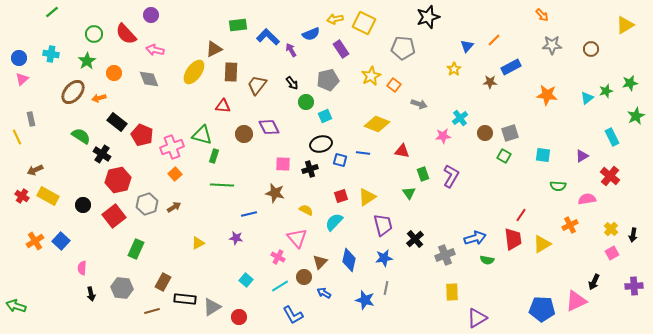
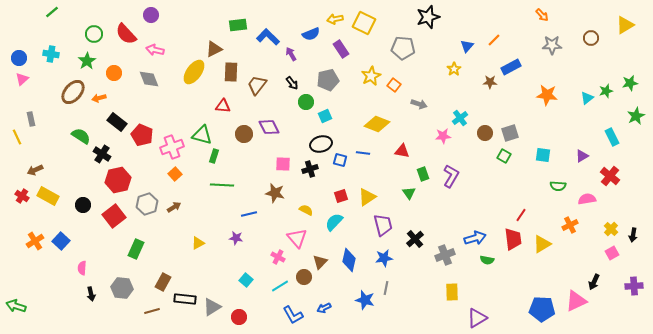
brown circle at (591, 49): moved 11 px up
purple arrow at (291, 50): moved 4 px down
blue arrow at (324, 293): moved 15 px down; rotated 56 degrees counterclockwise
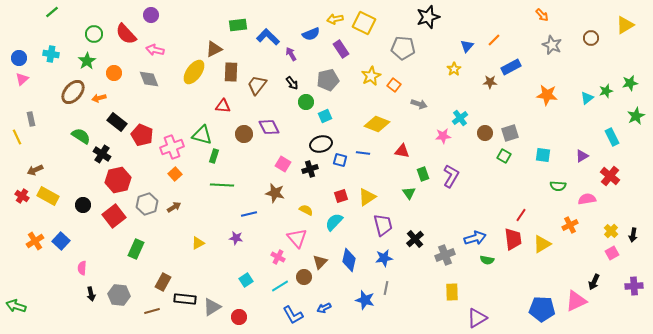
gray star at (552, 45): rotated 24 degrees clockwise
pink square at (283, 164): rotated 28 degrees clockwise
yellow cross at (611, 229): moved 2 px down
cyan square at (246, 280): rotated 16 degrees clockwise
gray hexagon at (122, 288): moved 3 px left, 7 px down
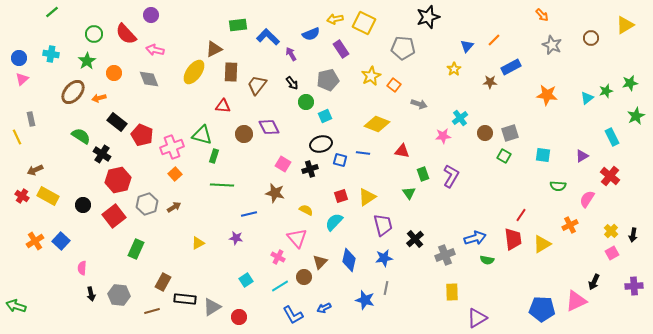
pink semicircle at (587, 199): rotated 48 degrees counterclockwise
